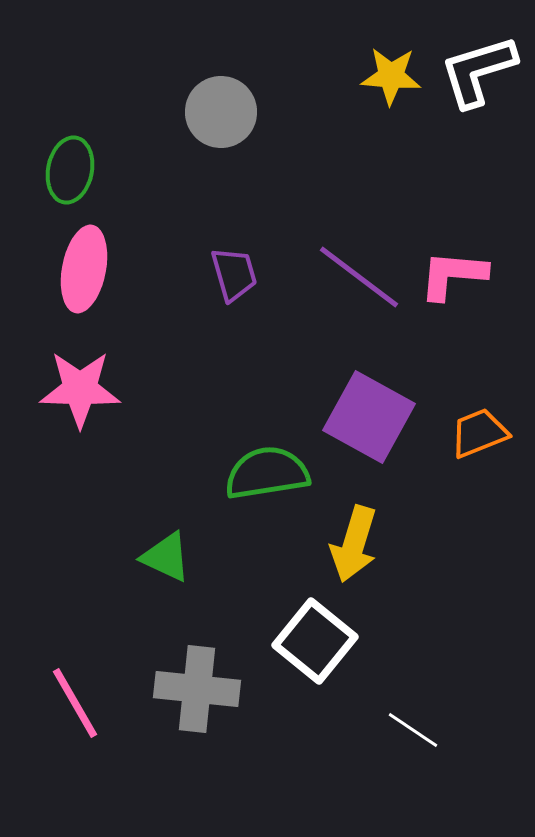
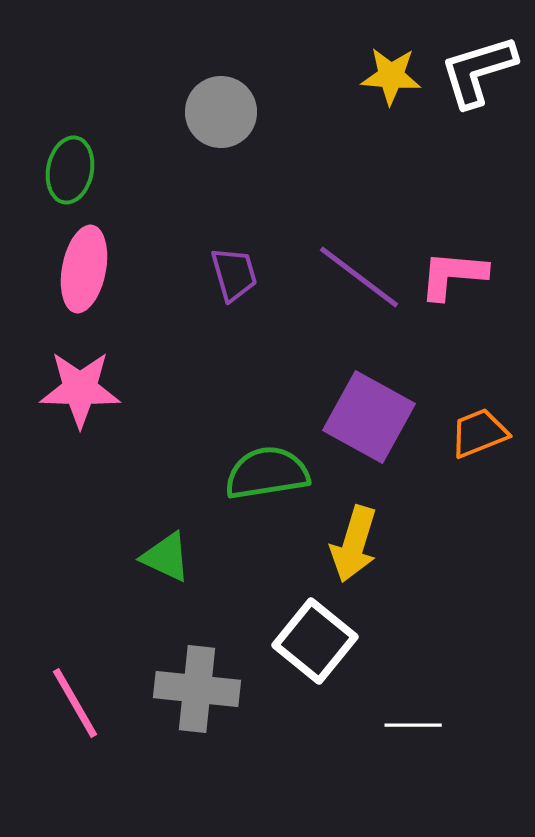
white line: moved 5 px up; rotated 34 degrees counterclockwise
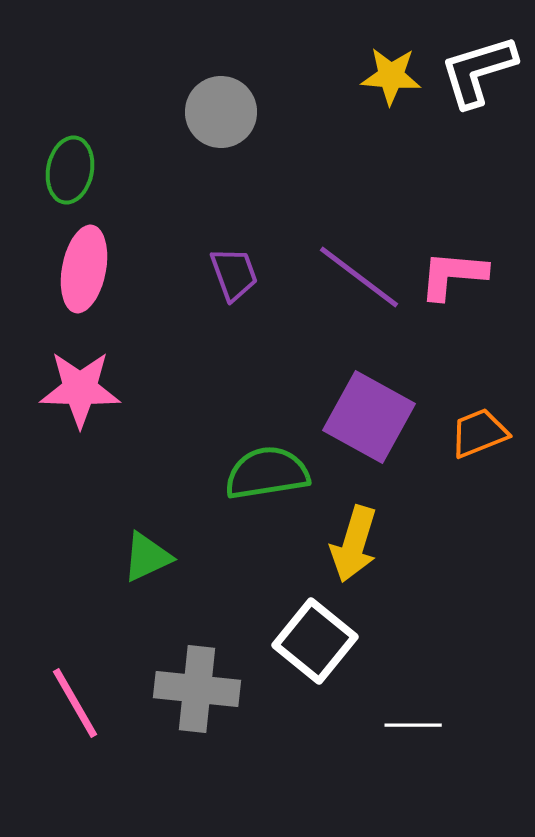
purple trapezoid: rotated 4 degrees counterclockwise
green triangle: moved 19 px left; rotated 50 degrees counterclockwise
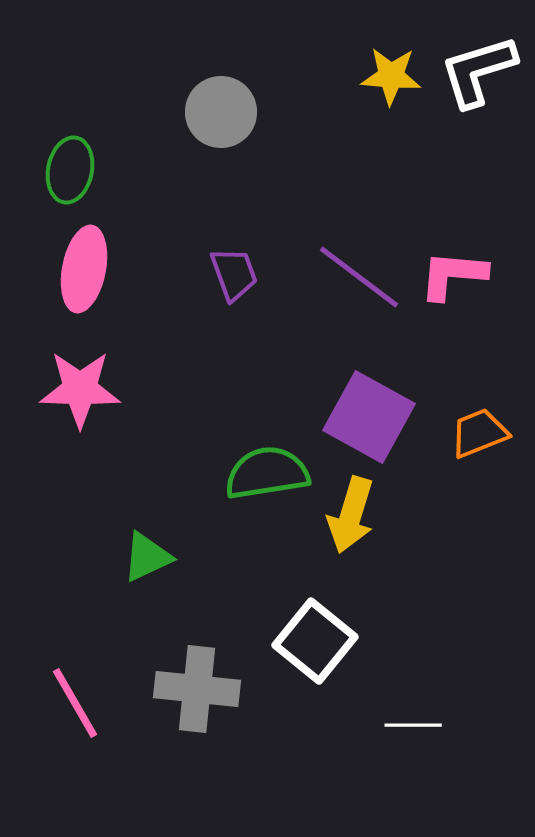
yellow arrow: moved 3 px left, 29 px up
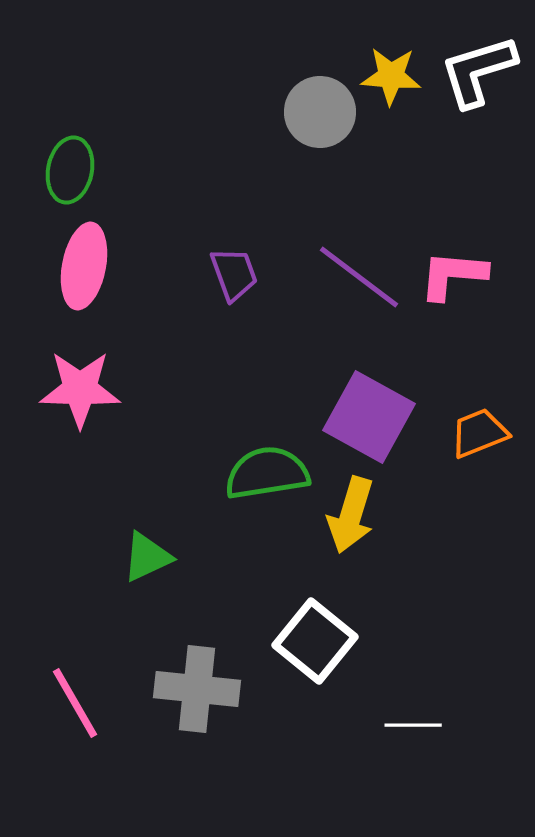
gray circle: moved 99 px right
pink ellipse: moved 3 px up
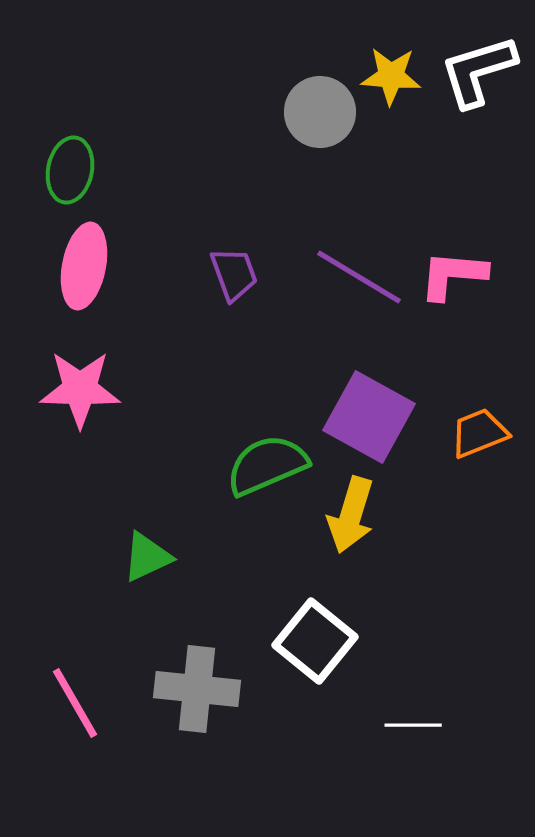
purple line: rotated 6 degrees counterclockwise
green semicircle: moved 8 px up; rotated 14 degrees counterclockwise
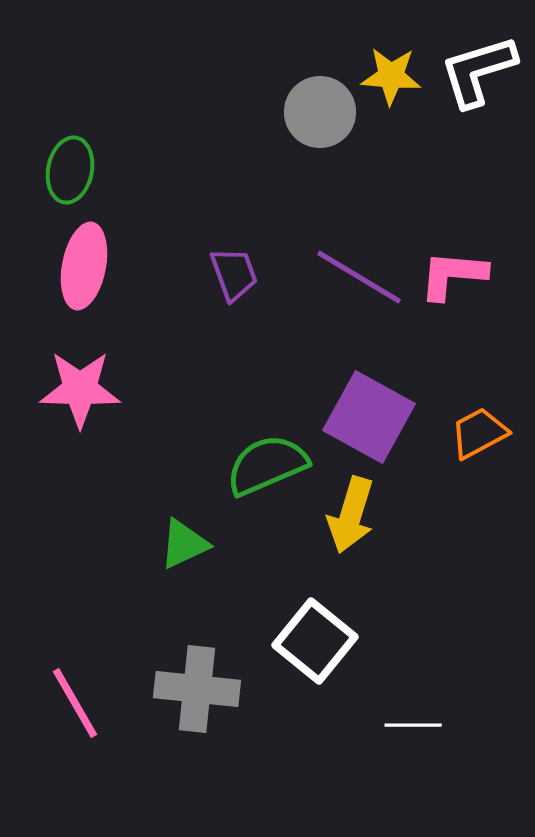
orange trapezoid: rotated 6 degrees counterclockwise
green triangle: moved 37 px right, 13 px up
